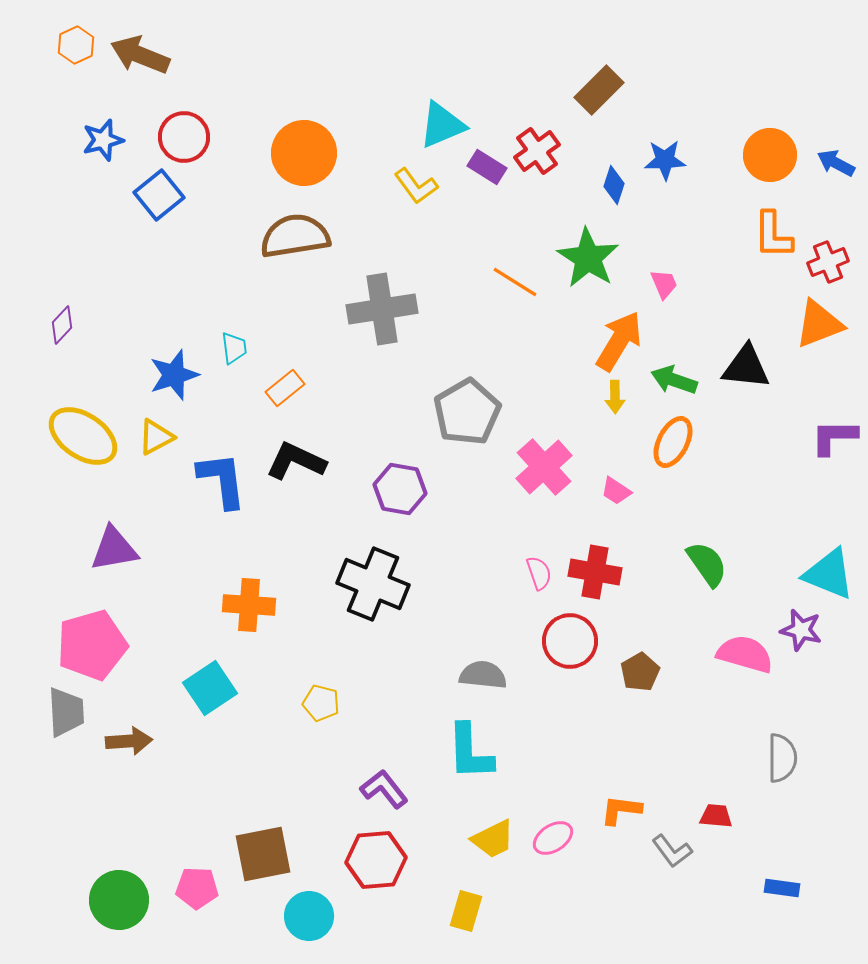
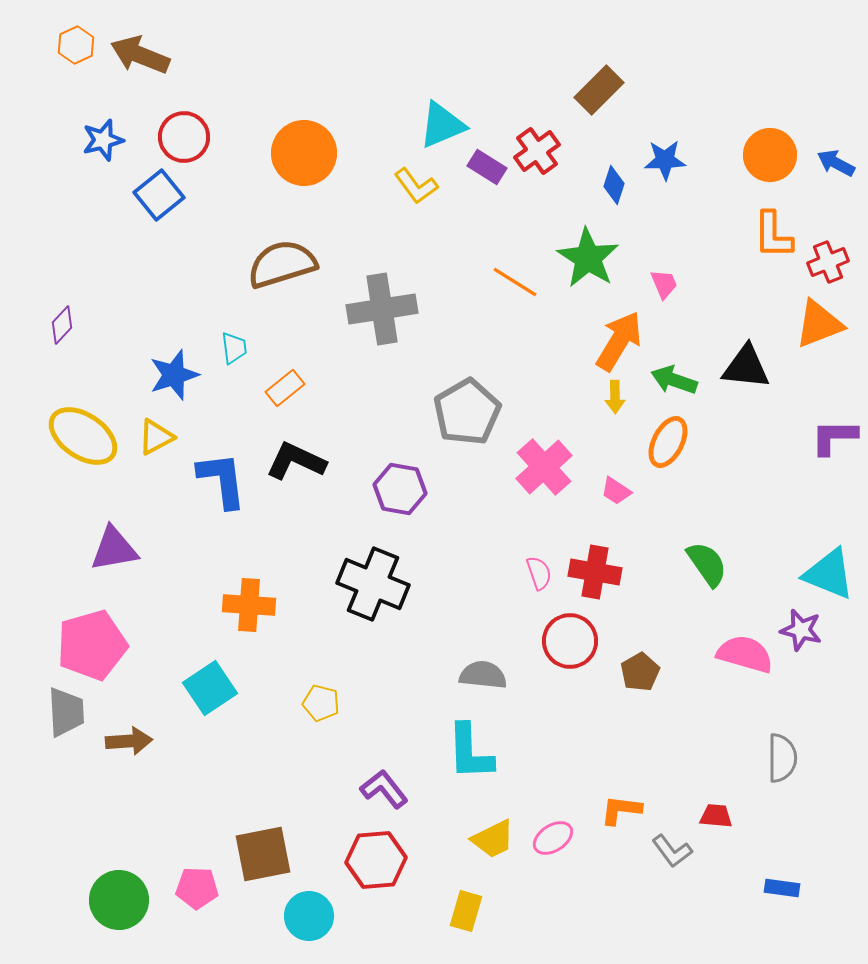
brown semicircle at (295, 236): moved 13 px left, 28 px down; rotated 8 degrees counterclockwise
orange ellipse at (673, 442): moved 5 px left
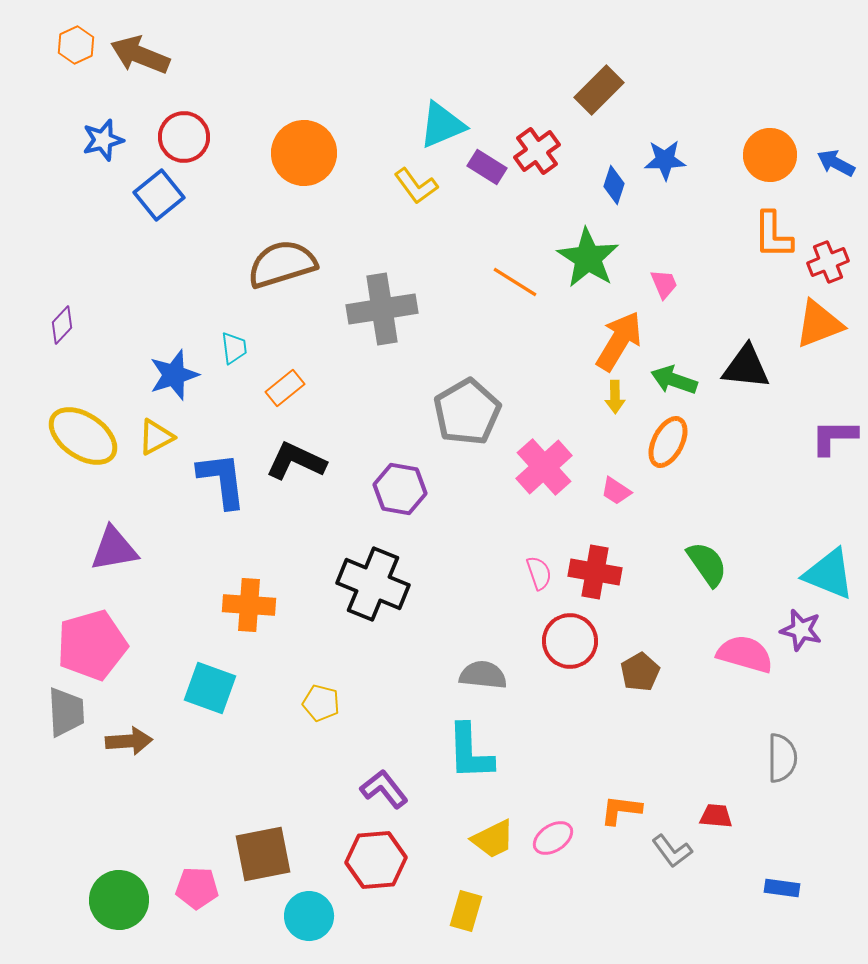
cyan square at (210, 688): rotated 36 degrees counterclockwise
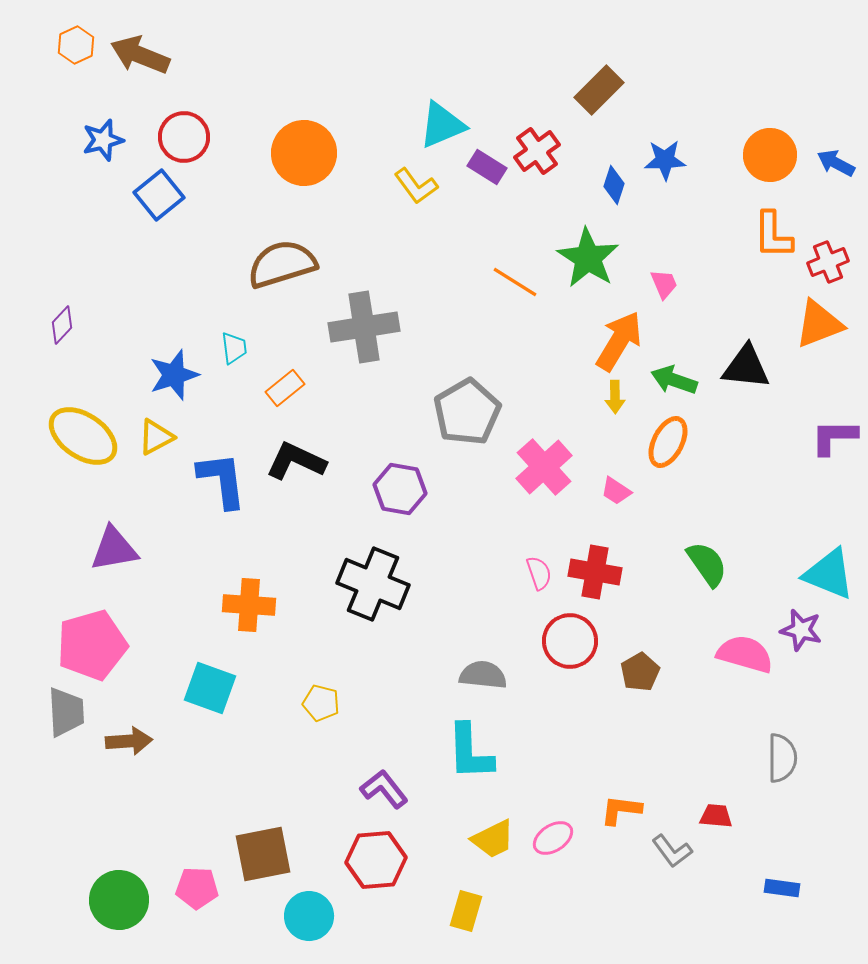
gray cross at (382, 309): moved 18 px left, 18 px down
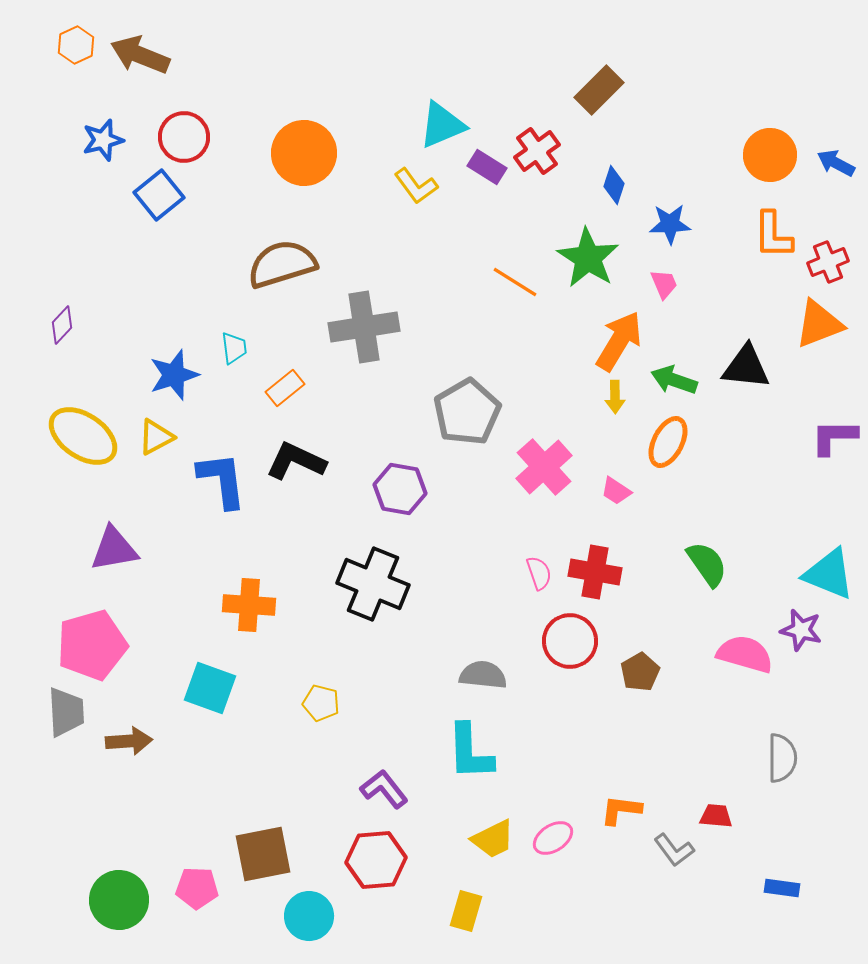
blue star at (665, 160): moved 5 px right, 64 px down
gray L-shape at (672, 851): moved 2 px right, 1 px up
